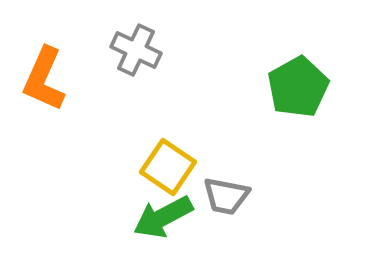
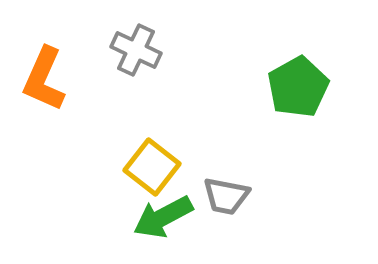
yellow square: moved 16 px left; rotated 4 degrees clockwise
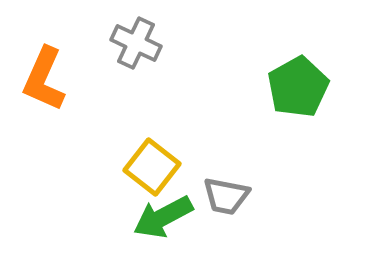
gray cross: moved 7 px up
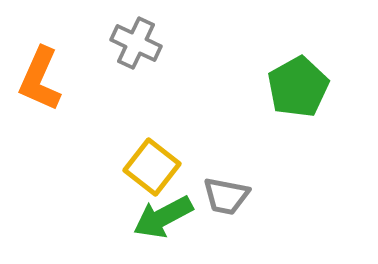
orange L-shape: moved 4 px left
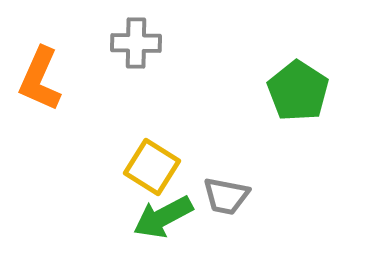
gray cross: rotated 24 degrees counterclockwise
green pentagon: moved 4 px down; rotated 10 degrees counterclockwise
yellow square: rotated 6 degrees counterclockwise
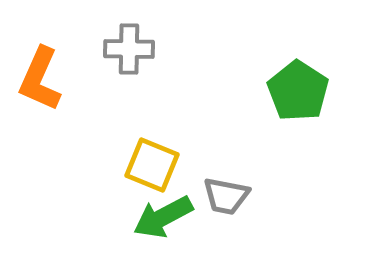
gray cross: moved 7 px left, 6 px down
yellow square: moved 2 px up; rotated 10 degrees counterclockwise
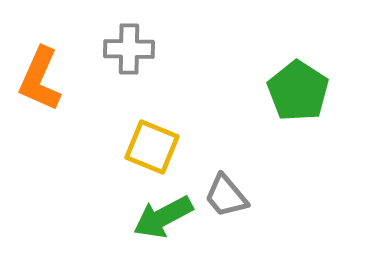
yellow square: moved 18 px up
gray trapezoid: rotated 39 degrees clockwise
